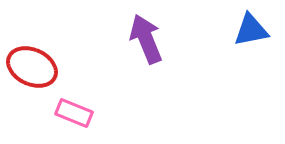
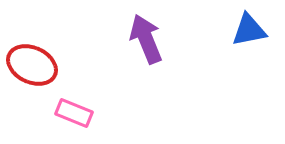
blue triangle: moved 2 px left
red ellipse: moved 2 px up
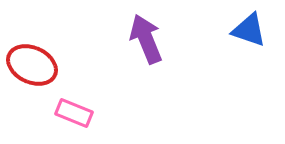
blue triangle: rotated 30 degrees clockwise
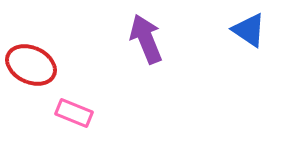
blue triangle: rotated 15 degrees clockwise
red ellipse: moved 1 px left
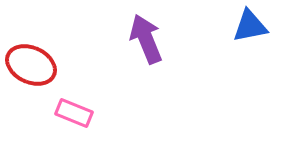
blue triangle: moved 1 px right, 4 px up; rotated 45 degrees counterclockwise
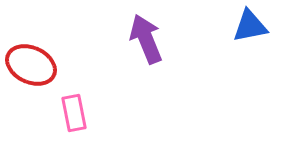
pink rectangle: rotated 57 degrees clockwise
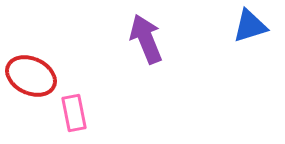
blue triangle: rotated 6 degrees counterclockwise
red ellipse: moved 11 px down
